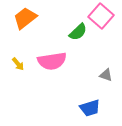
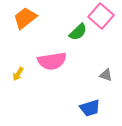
yellow arrow: moved 10 px down; rotated 72 degrees clockwise
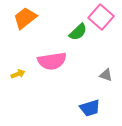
pink square: moved 1 px down
yellow arrow: rotated 144 degrees counterclockwise
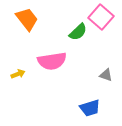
orange trapezoid: moved 2 px right, 1 px down; rotated 90 degrees clockwise
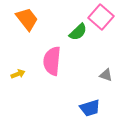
pink semicircle: rotated 104 degrees clockwise
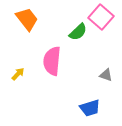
yellow arrow: rotated 24 degrees counterclockwise
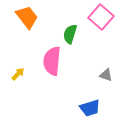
orange trapezoid: moved 2 px up
green semicircle: moved 8 px left, 2 px down; rotated 150 degrees clockwise
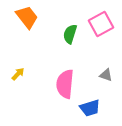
pink square: moved 7 px down; rotated 20 degrees clockwise
pink semicircle: moved 13 px right, 23 px down
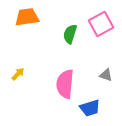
orange trapezoid: rotated 60 degrees counterclockwise
